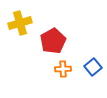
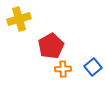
yellow cross: moved 1 px left, 4 px up
red pentagon: moved 2 px left, 5 px down
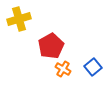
orange cross: rotated 35 degrees clockwise
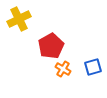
yellow cross: rotated 10 degrees counterclockwise
blue square: rotated 24 degrees clockwise
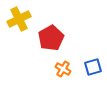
red pentagon: moved 8 px up
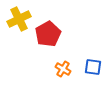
red pentagon: moved 3 px left, 4 px up
blue square: rotated 24 degrees clockwise
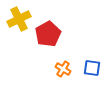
blue square: moved 1 px left, 1 px down
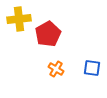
yellow cross: rotated 20 degrees clockwise
orange cross: moved 7 px left
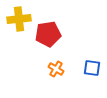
red pentagon: rotated 20 degrees clockwise
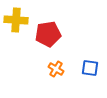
yellow cross: moved 3 px left, 1 px down; rotated 10 degrees clockwise
blue square: moved 2 px left
